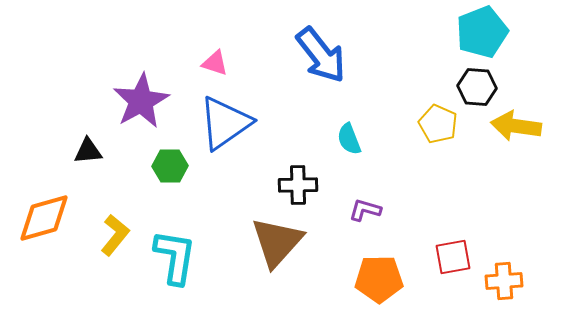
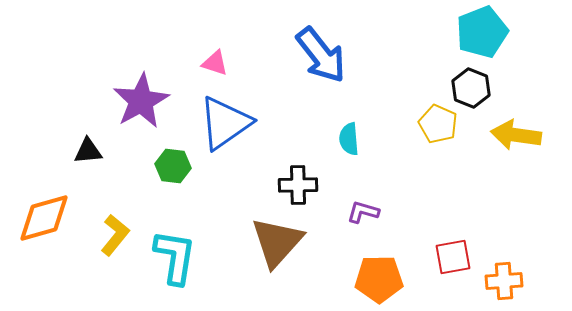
black hexagon: moved 6 px left, 1 px down; rotated 18 degrees clockwise
yellow arrow: moved 9 px down
cyan semicircle: rotated 16 degrees clockwise
green hexagon: moved 3 px right; rotated 8 degrees clockwise
purple L-shape: moved 2 px left, 2 px down
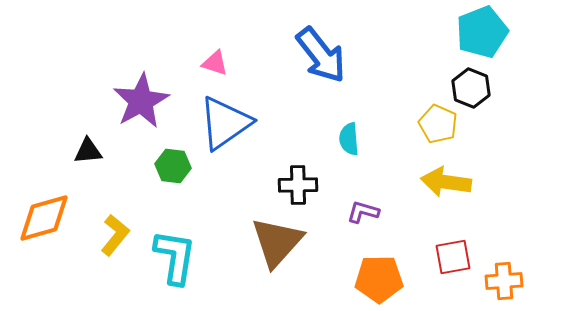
yellow arrow: moved 70 px left, 47 px down
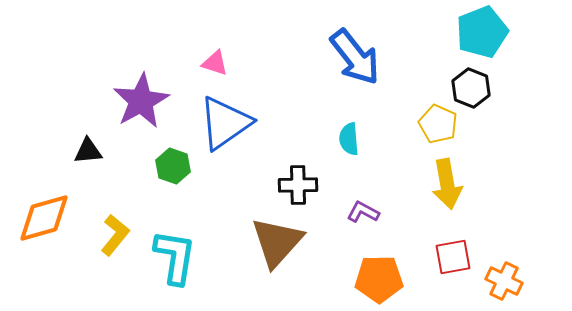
blue arrow: moved 34 px right, 2 px down
green hexagon: rotated 12 degrees clockwise
yellow arrow: moved 1 px right, 2 px down; rotated 108 degrees counterclockwise
purple L-shape: rotated 12 degrees clockwise
orange cross: rotated 30 degrees clockwise
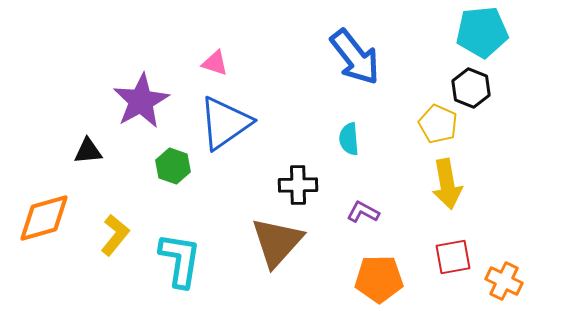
cyan pentagon: rotated 15 degrees clockwise
cyan L-shape: moved 5 px right, 3 px down
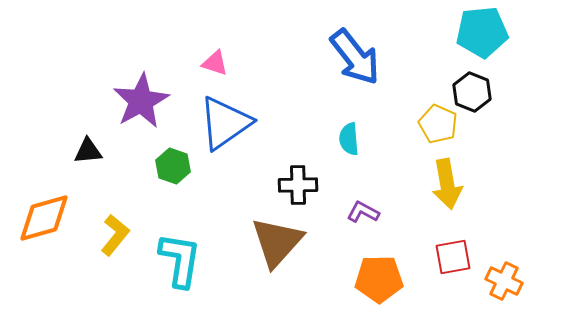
black hexagon: moved 1 px right, 4 px down
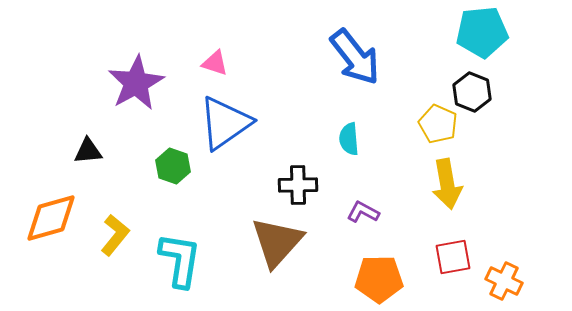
purple star: moved 5 px left, 18 px up
orange diamond: moved 7 px right
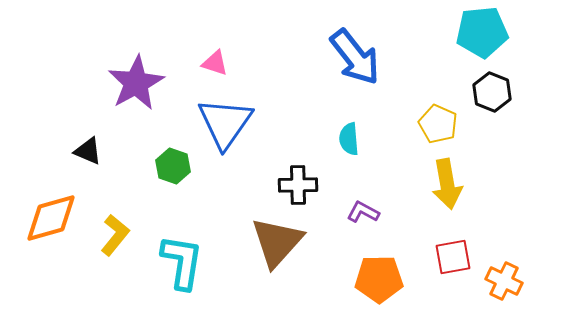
black hexagon: moved 20 px right
blue triangle: rotated 20 degrees counterclockwise
black triangle: rotated 28 degrees clockwise
cyan L-shape: moved 2 px right, 2 px down
